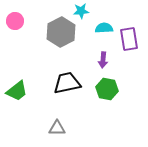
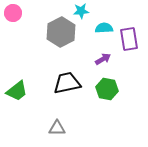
pink circle: moved 2 px left, 8 px up
purple arrow: moved 1 px up; rotated 126 degrees counterclockwise
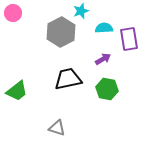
cyan star: rotated 14 degrees counterclockwise
black trapezoid: moved 1 px right, 4 px up
gray triangle: rotated 18 degrees clockwise
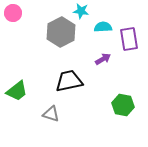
cyan star: rotated 28 degrees clockwise
cyan semicircle: moved 1 px left, 1 px up
black trapezoid: moved 1 px right, 2 px down
green hexagon: moved 16 px right, 16 px down
gray triangle: moved 6 px left, 14 px up
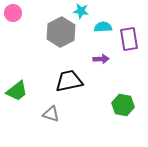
purple arrow: moved 2 px left; rotated 28 degrees clockwise
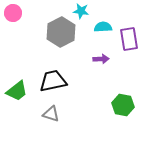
black trapezoid: moved 16 px left
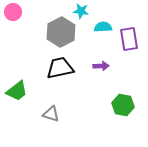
pink circle: moved 1 px up
purple arrow: moved 7 px down
black trapezoid: moved 7 px right, 13 px up
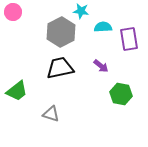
purple arrow: rotated 42 degrees clockwise
green hexagon: moved 2 px left, 11 px up
